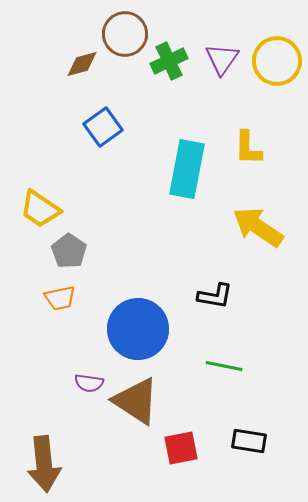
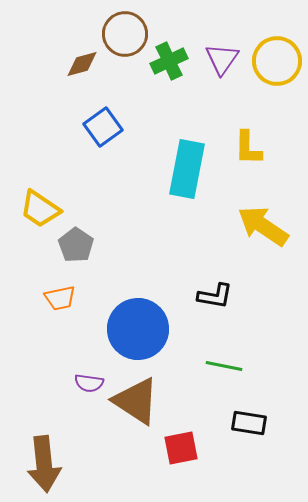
yellow arrow: moved 5 px right, 1 px up
gray pentagon: moved 7 px right, 6 px up
black rectangle: moved 18 px up
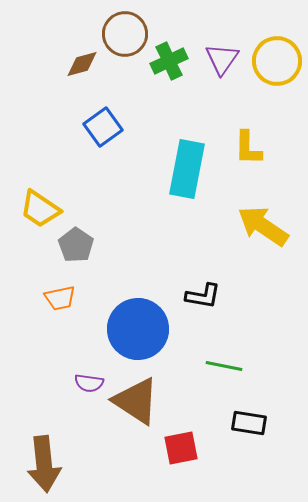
black L-shape: moved 12 px left
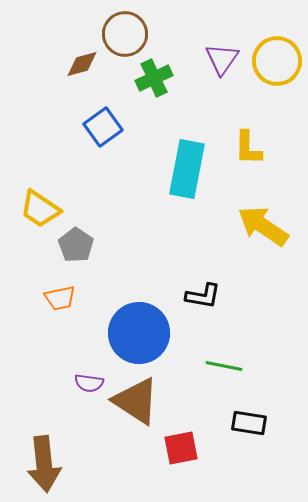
green cross: moved 15 px left, 17 px down
blue circle: moved 1 px right, 4 px down
